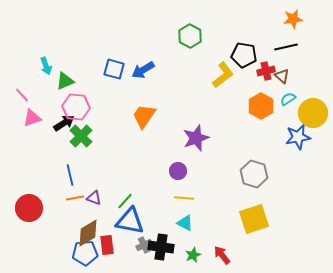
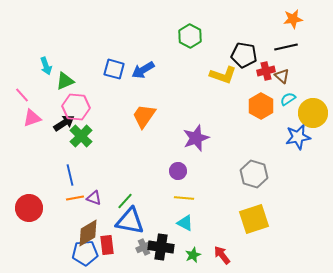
yellow L-shape: rotated 56 degrees clockwise
gray cross: moved 2 px down
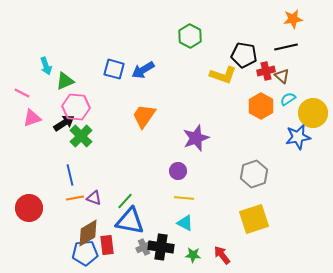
pink line: moved 2 px up; rotated 21 degrees counterclockwise
gray hexagon: rotated 24 degrees clockwise
green star: rotated 28 degrees clockwise
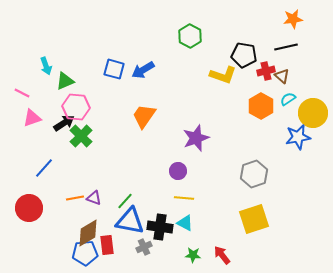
blue line: moved 26 px left, 7 px up; rotated 55 degrees clockwise
black cross: moved 1 px left, 20 px up
